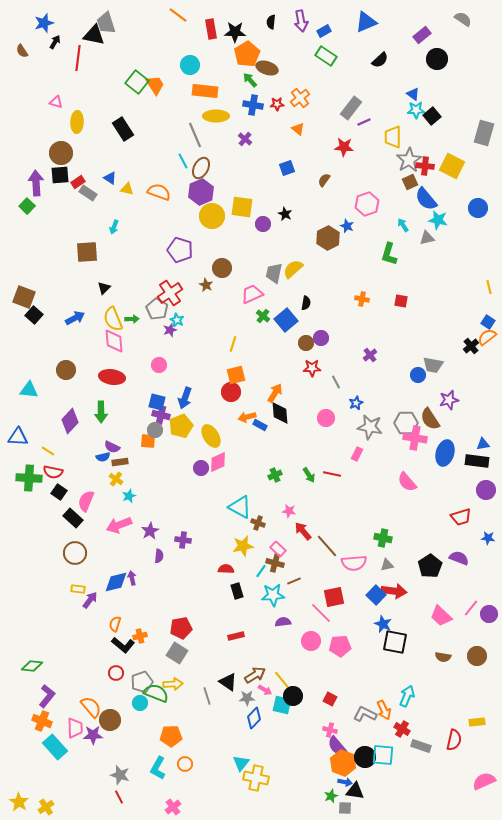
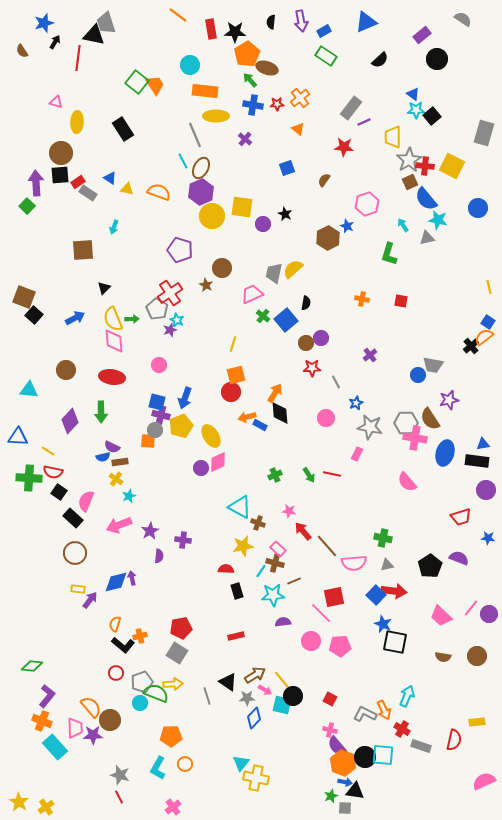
brown square at (87, 252): moved 4 px left, 2 px up
orange semicircle at (487, 337): moved 3 px left
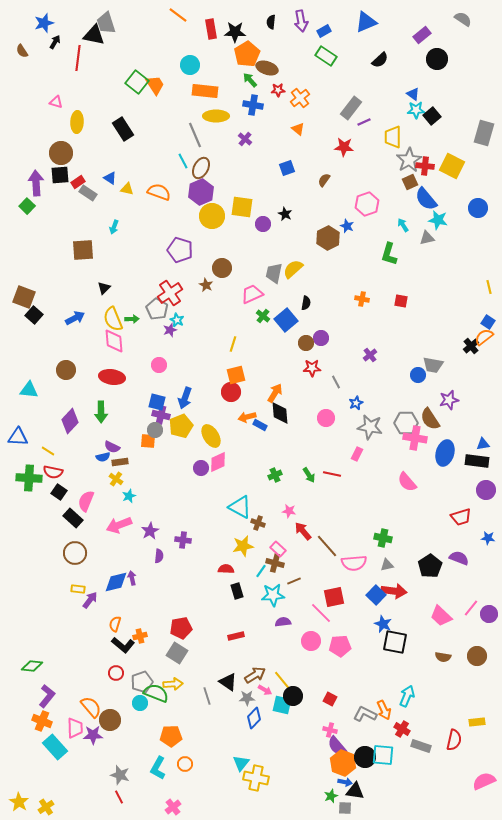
red star at (277, 104): moved 1 px right, 14 px up
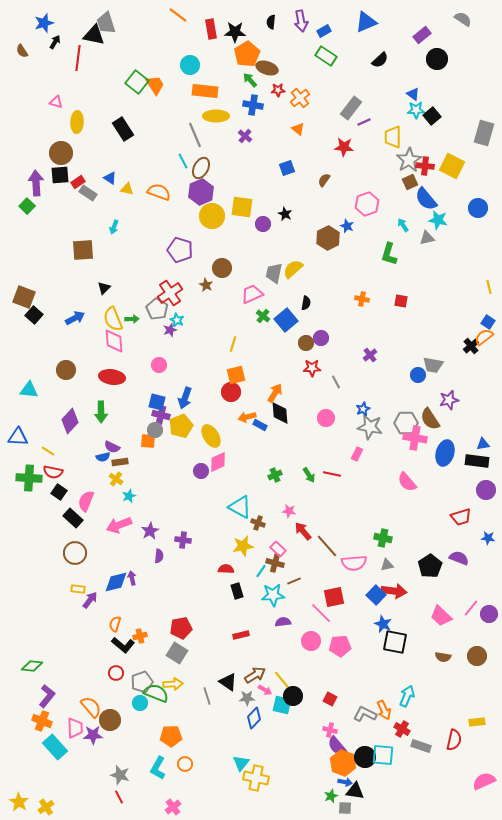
purple cross at (245, 139): moved 3 px up
blue star at (356, 403): moved 7 px right, 6 px down
purple circle at (201, 468): moved 3 px down
red rectangle at (236, 636): moved 5 px right, 1 px up
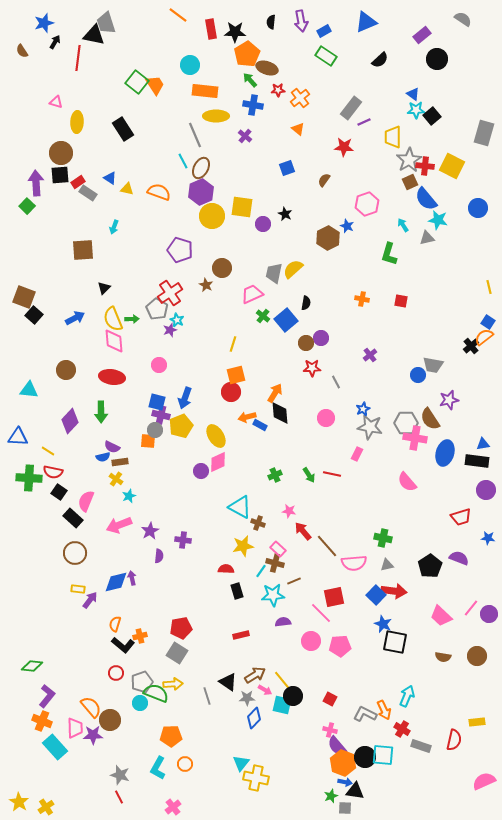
yellow ellipse at (211, 436): moved 5 px right
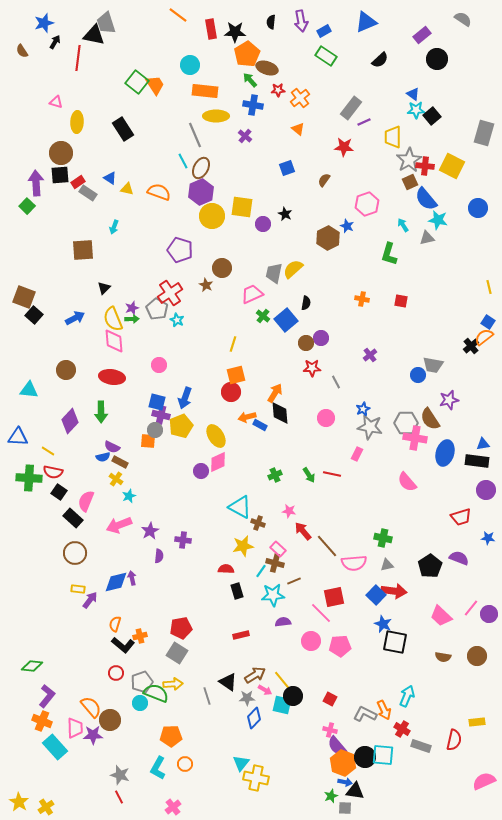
purple star at (170, 330): moved 38 px left, 22 px up
brown rectangle at (120, 462): rotated 35 degrees clockwise
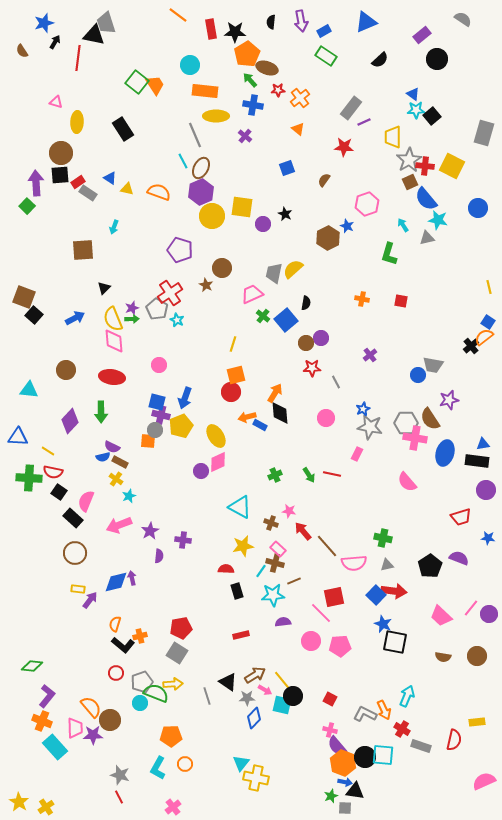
brown cross at (258, 523): moved 13 px right
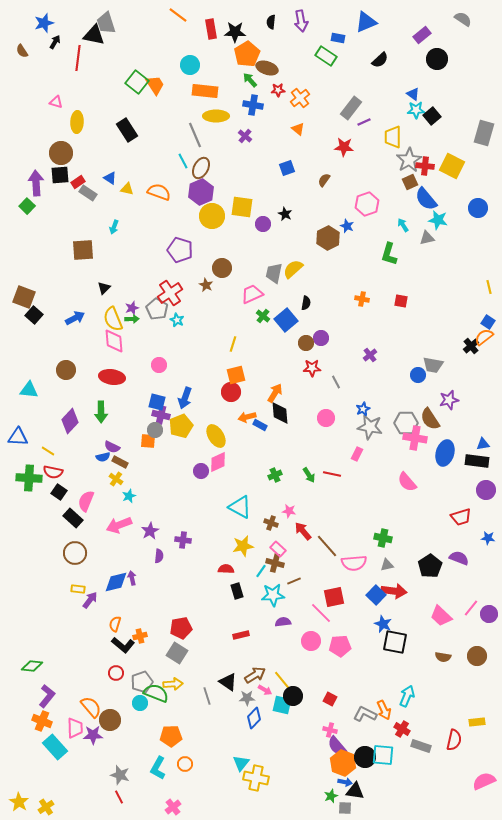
blue rectangle at (324, 31): moved 14 px right, 7 px down; rotated 40 degrees clockwise
black rectangle at (123, 129): moved 4 px right, 1 px down
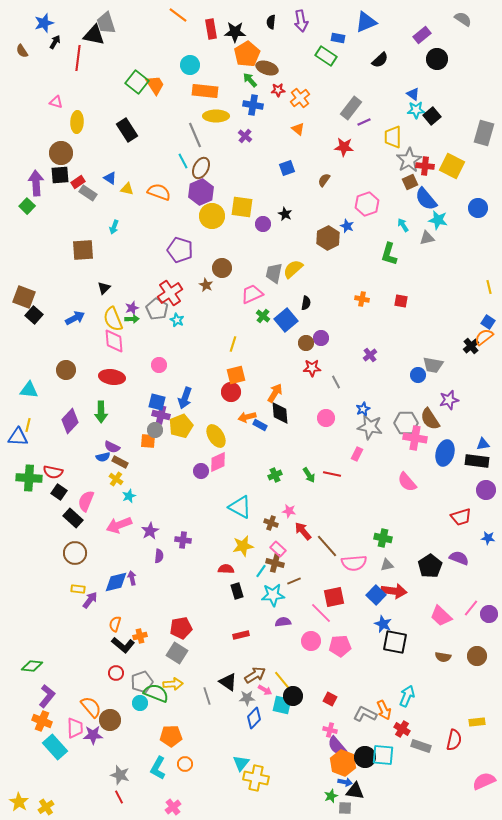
yellow line at (48, 451): moved 20 px left, 26 px up; rotated 72 degrees clockwise
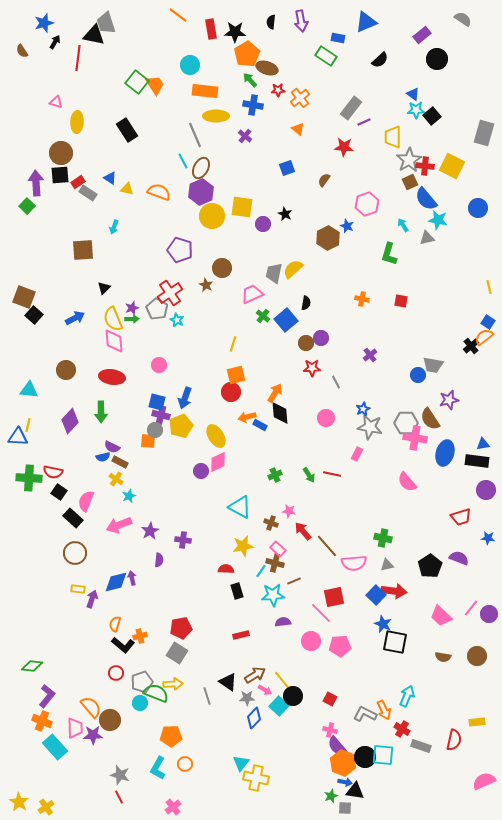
purple semicircle at (159, 556): moved 4 px down
purple arrow at (90, 600): moved 2 px right, 1 px up; rotated 18 degrees counterclockwise
cyan square at (282, 705): moved 3 px left, 1 px down; rotated 30 degrees clockwise
